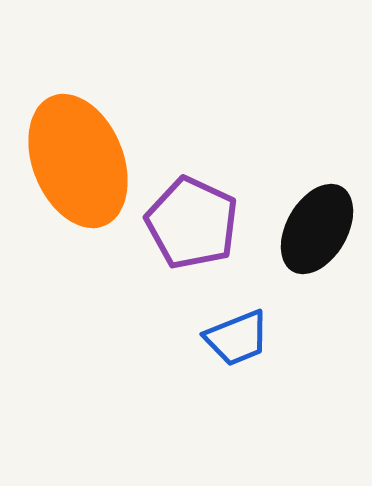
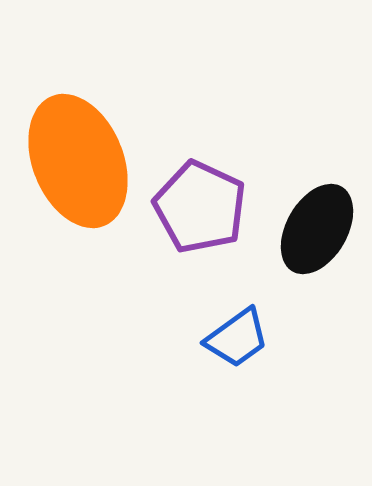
purple pentagon: moved 8 px right, 16 px up
blue trapezoid: rotated 14 degrees counterclockwise
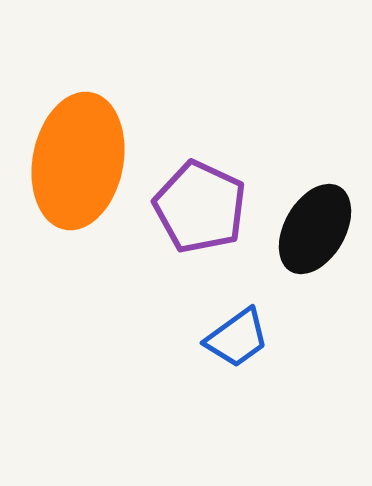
orange ellipse: rotated 33 degrees clockwise
black ellipse: moved 2 px left
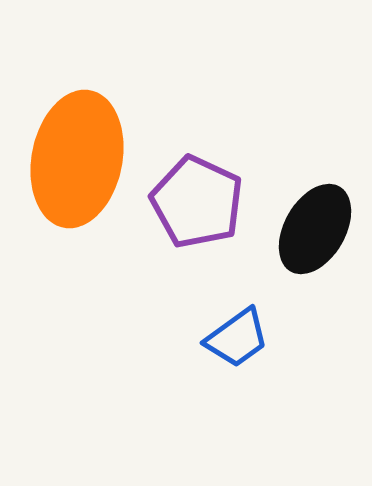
orange ellipse: moved 1 px left, 2 px up
purple pentagon: moved 3 px left, 5 px up
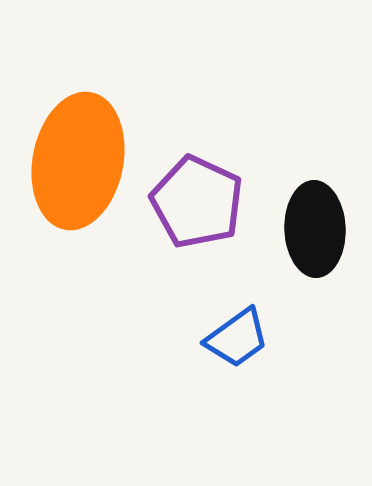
orange ellipse: moved 1 px right, 2 px down
black ellipse: rotated 32 degrees counterclockwise
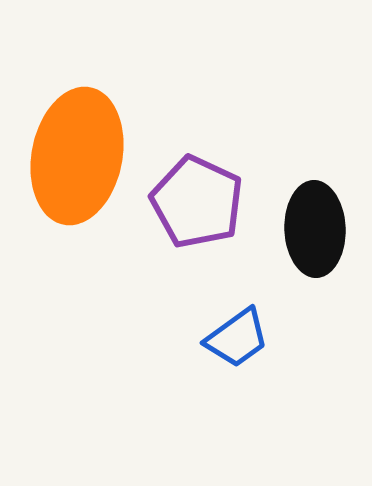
orange ellipse: moved 1 px left, 5 px up
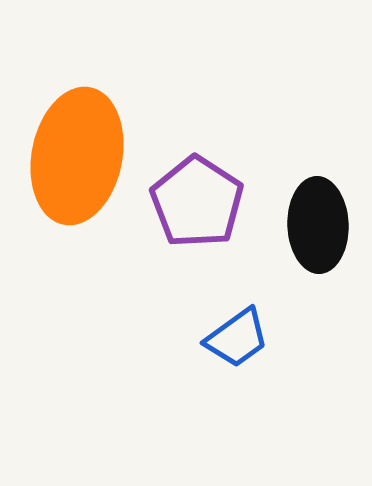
purple pentagon: rotated 8 degrees clockwise
black ellipse: moved 3 px right, 4 px up
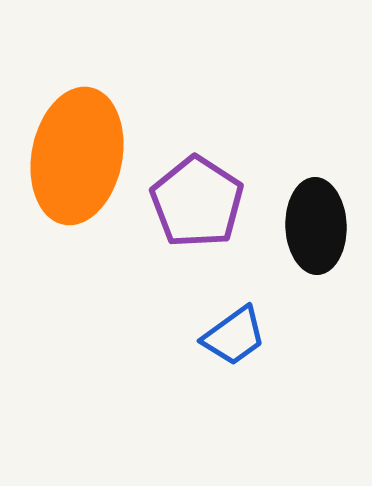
black ellipse: moved 2 px left, 1 px down
blue trapezoid: moved 3 px left, 2 px up
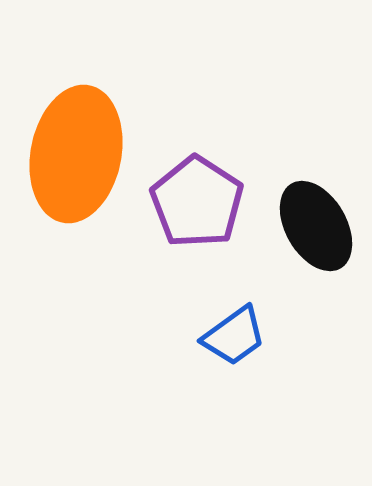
orange ellipse: moved 1 px left, 2 px up
black ellipse: rotated 28 degrees counterclockwise
